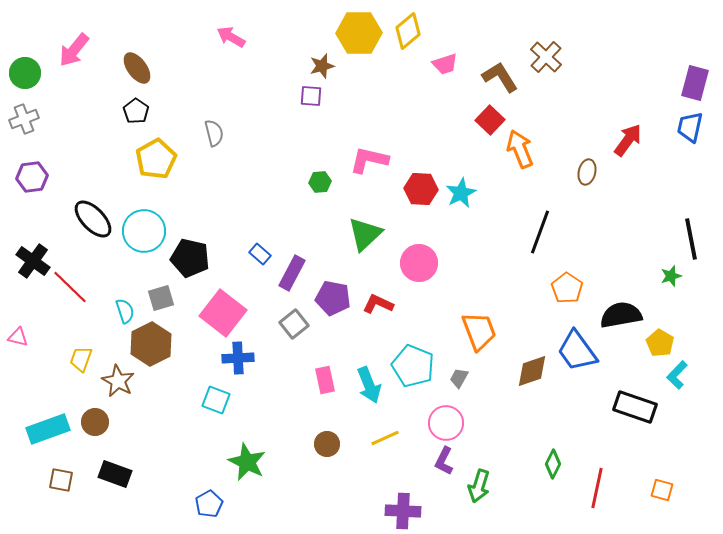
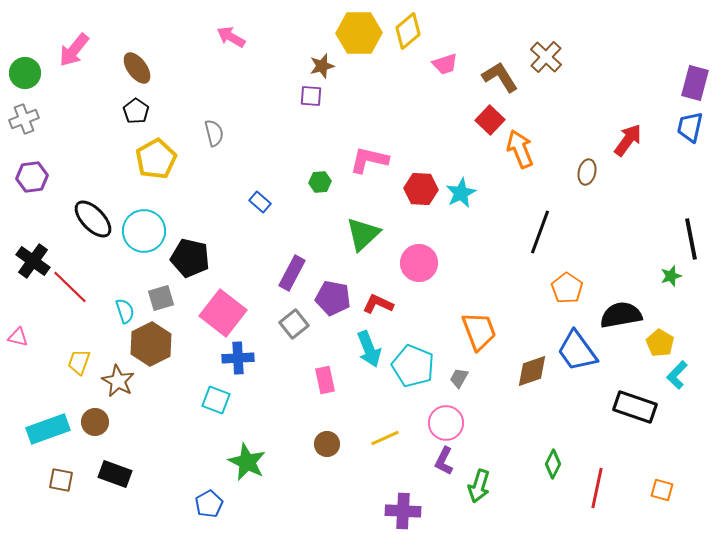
green triangle at (365, 234): moved 2 px left
blue rectangle at (260, 254): moved 52 px up
yellow trapezoid at (81, 359): moved 2 px left, 3 px down
cyan arrow at (369, 385): moved 36 px up
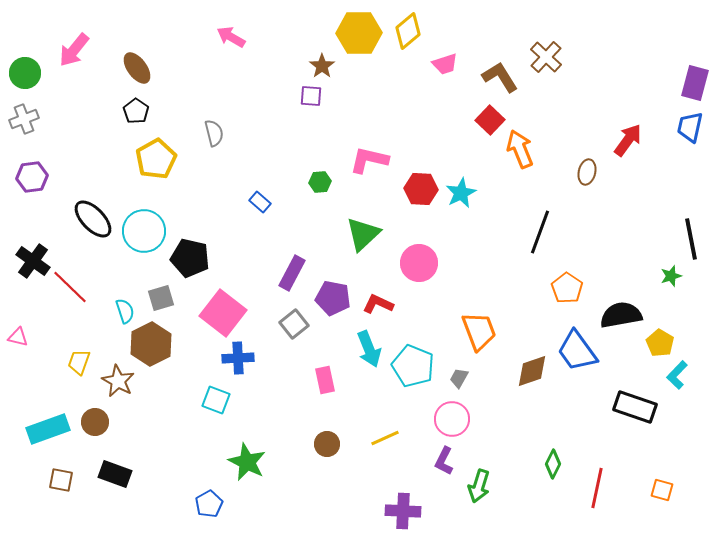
brown star at (322, 66): rotated 20 degrees counterclockwise
pink circle at (446, 423): moved 6 px right, 4 px up
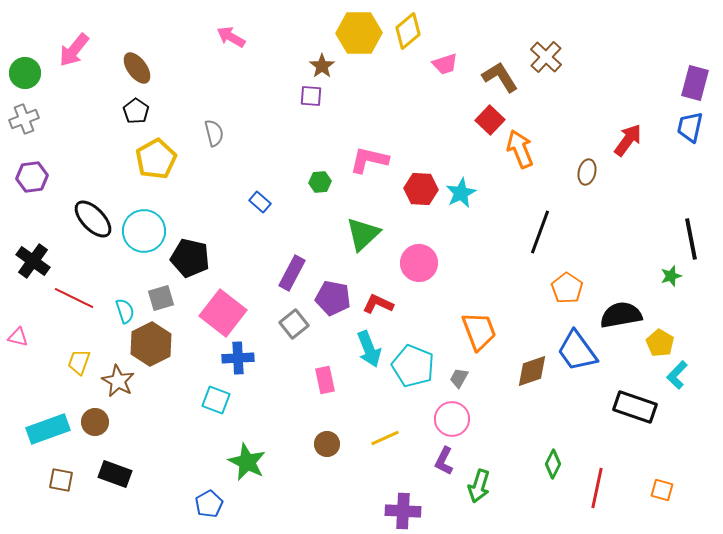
red line at (70, 287): moved 4 px right, 11 px down; rotated 18 degrees counterclockwise
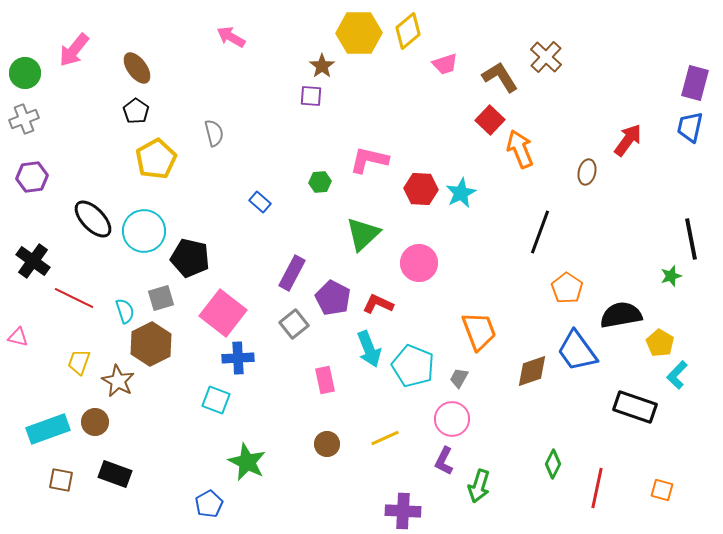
purple pentagon at (333, 298): rotated 16 degrees clockwise
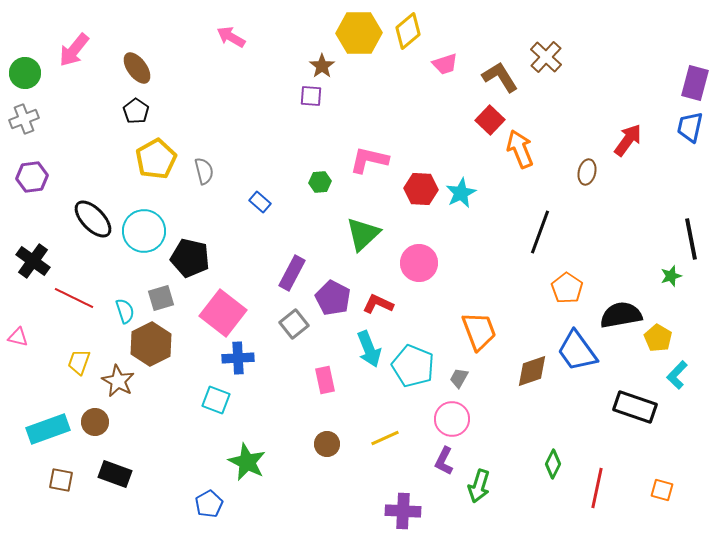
gray semicircle at (214, 133): moved 10 px left, 38 px down
yellow pentagon at (660, 343): moved 2 px left, 5 px up
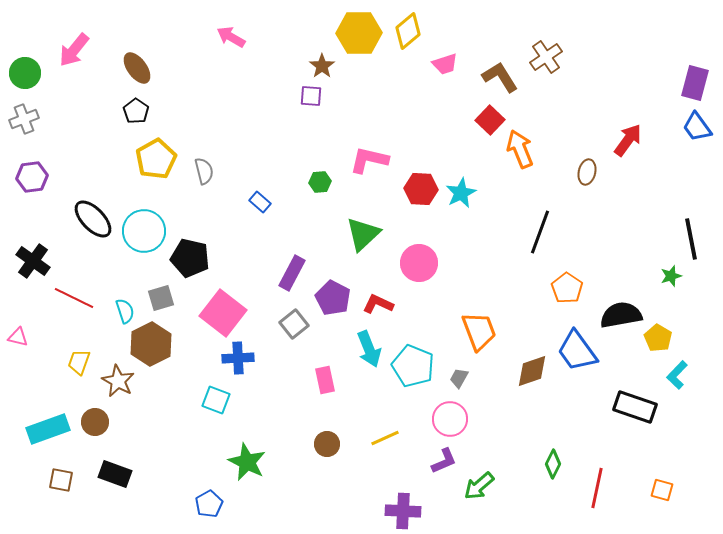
brown cross at (546, 57): rotated 12 degrees clockwise
blue trapezoid at (690, 127): moved 7 px right; rotated 48 degrees counterclockwise
pink circle at (452, 419): moved 2 px left
purple L-shape at (444, 461): rotated 140 degrees counterclockwise
green arrow at (479, 486): rotated 32 degrees clockwise
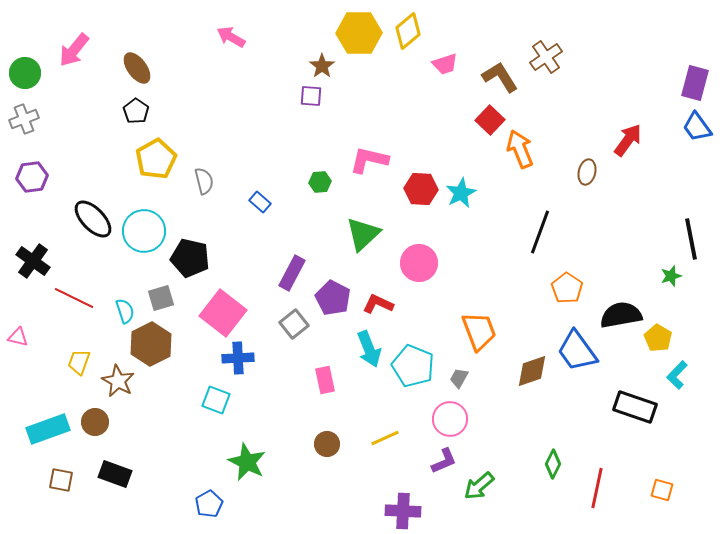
gray semicircle at (204, 171): moved 10 px down
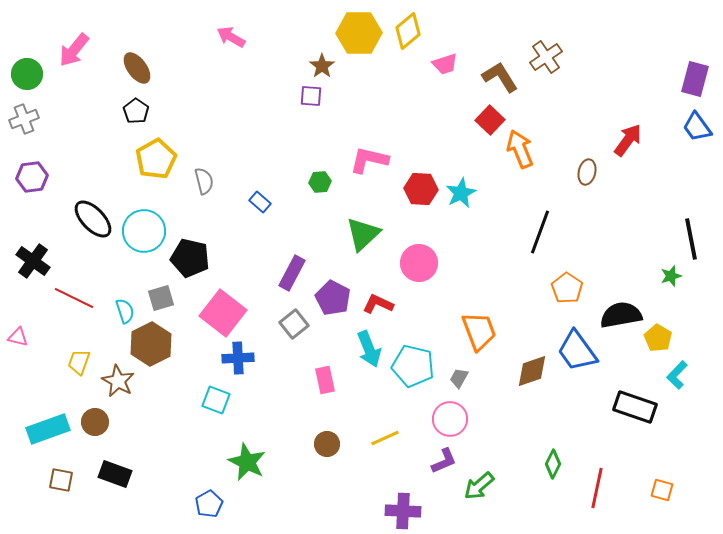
green circle at (25, 73): moved 2 px right, 1 px down
purple rectangle at (695, 83): moved 4 px up
cyan pentagon at (413, 366): rotated 9 degrees counterclockwise
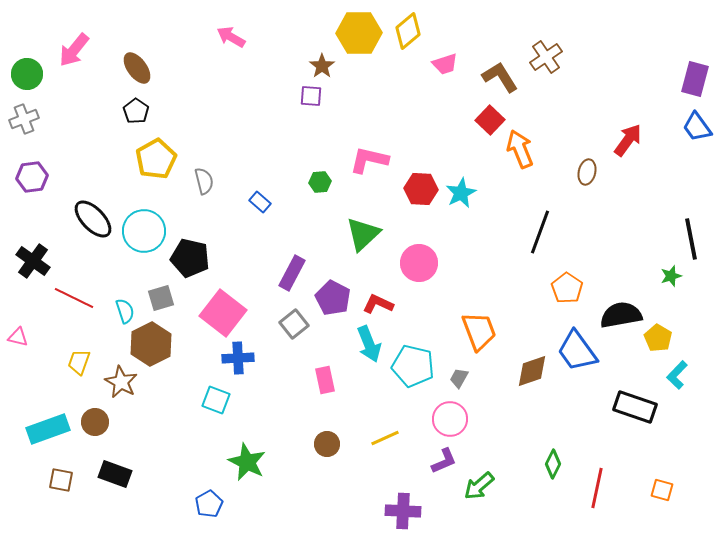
cyan arrow at (369, 349): moved 5 px up
brown star at (118, 381): moved 3 px right, 1 px down
